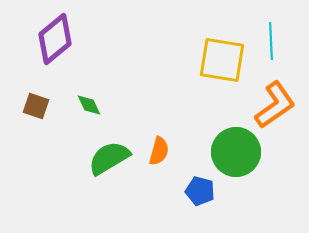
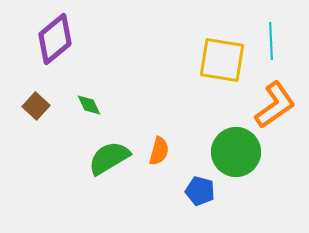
brown square: rotated 24 degrees clockwise
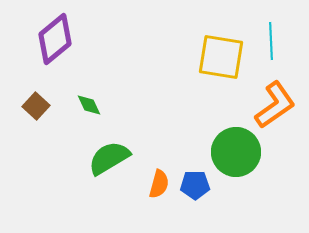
yellow square: moved 1 px left, 3 px up
orange semicircle: moved 33 px down
blue pentagon: moved 5 px left, 6 px up; rotated 16 degrees counterclockwise
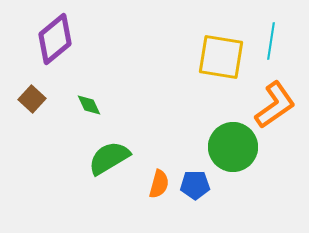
cyan line: rotated 12 degrees clockwise
brown square: moved 4 px left, 7 px up
green circle: moved 3 px left, 5 px up
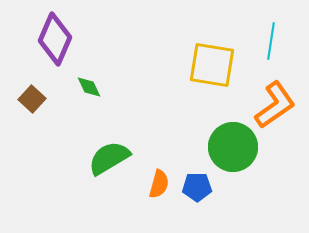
purple diamond: rotated 27 degrees counterclockwise
yellow square: moved 9 px left, 8 px down
green diamond: moved 18 px up
blue pentagon: moved 2 px right, 2 px down
